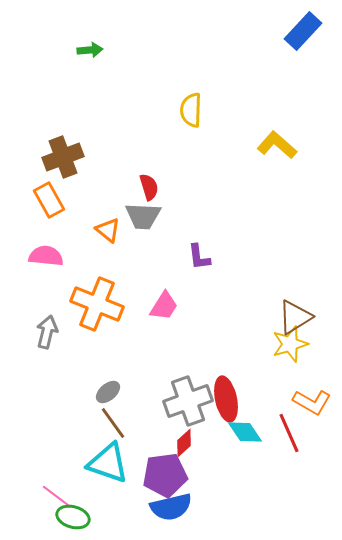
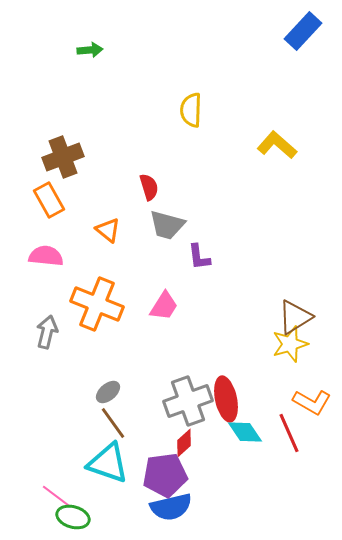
gray trapezoid: moved 24 px right, 9 px down; rotated 12 degrees clockwise
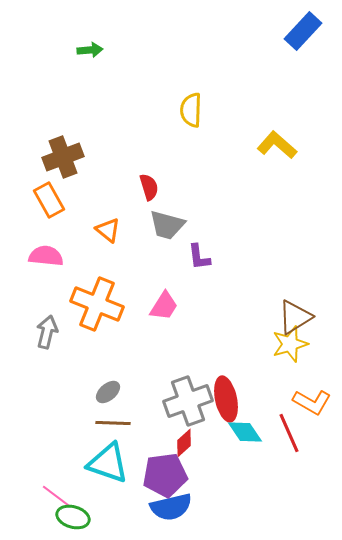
brown line: rotated 52 degrees counterclockwise
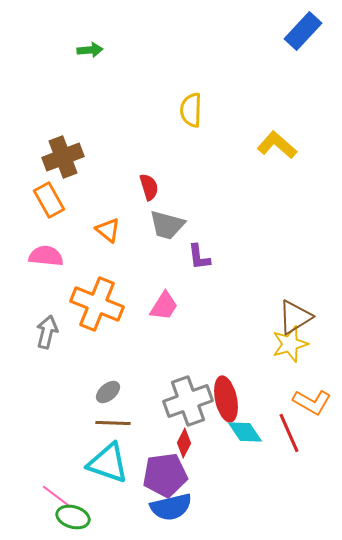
red diamond: rotated 20 degrees counterclockwise
